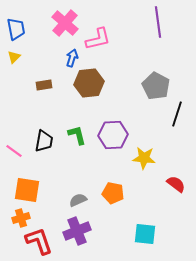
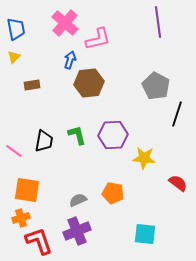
blue arrow: moved 2 px left, 2 px down
brown rectangle: moved 12 px left
red semicircle: moved 2 px right, 1 px up
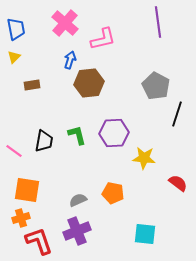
pink L-shape: moved 5 px right
purple hexagon: moved 1 px right, 2 px up
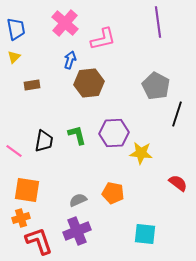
yellow star: moved 3 px left, 5 px up
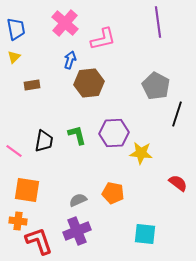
orange cross: moved 3 px left, 3 px down; rotated 24 degrees clockwise
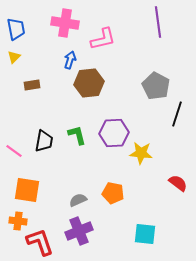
pink cross: rotated 32 degrees counterclockwise
purple cross: moved 2 px right
red L-shape: moved 1 px right, 1 px down
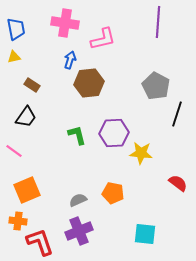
purple line: rotated 12 degrees clockwise
yellow triangle: rotated 32 degrees clockwise
brown rectangle: rotated 42 degrees clockwise
black trapezoid: moved 18 px left, 24 px up; rotated 25 degrees clockwise
orange square: rotated 32 degrees counterclockwise
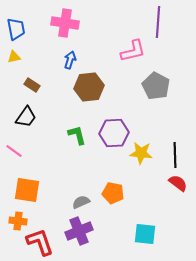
pink L-shape: moved 30 px right, 12 px down
brown hexagon: moved 4 px down
black line: moved 2 px left, 41 px down; rotated 20 degrees counterclockwise
orange square: rotated 32 degrees clockwise
gray semicircle: moved 3 px right, 2 px down
